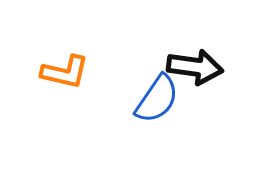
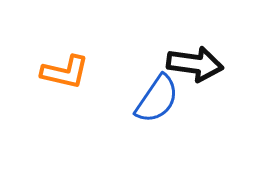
black arrow: moved 3 px up
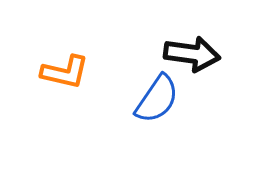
black arrow: moved 3 px left, 10 px up
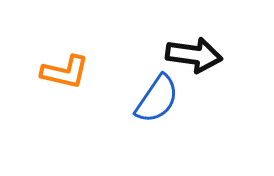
black arrow: moved 2 px right, 1 px down
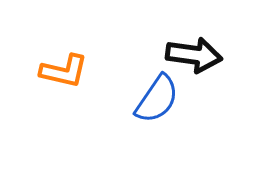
orange L-shape: moved 1 px left, 1 px up
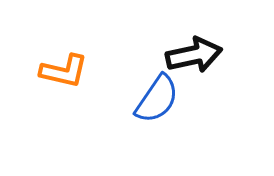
black arrow: rotated 20 degrees counterclockwise
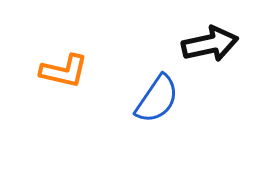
black arrow: moved 16 px right, 11 px up
